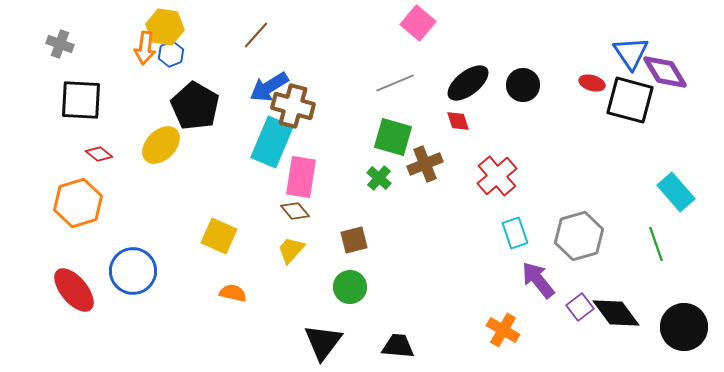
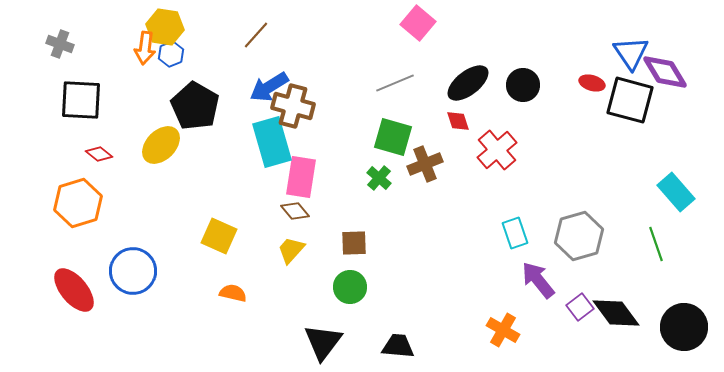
cyan rectangle at (272, 142): rotated 39 degrees counterclockwise
red cross at (497, 176): moved 26 px up
brown square at (354, 240): moved 3 px down; rotated 12 degrees clockwise
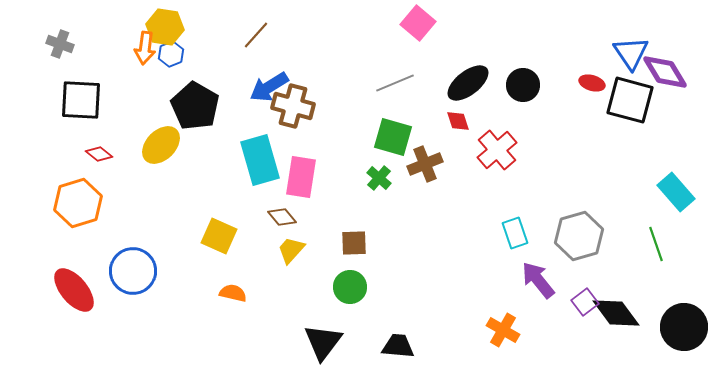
cyan rectangle at (272, 142): moved 12 px left, 18 px down
brown diamond at (295, 211): moved 13 px left, 6 px down
purple square at (580, 307): moved 5 px right, 5 px up
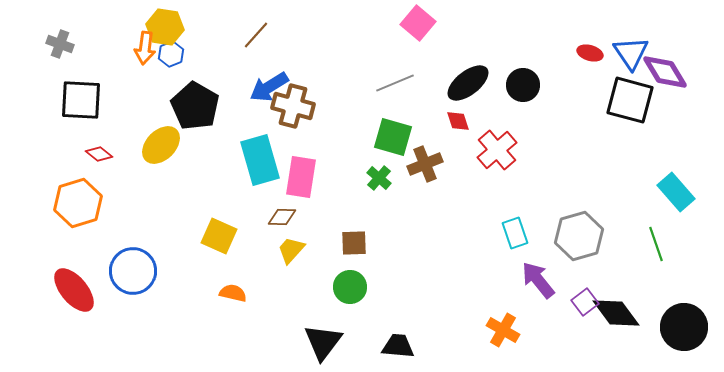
red ellipse at (592, 83): moved 2 px left, 30 px up
brown diamond at (282, 217): rotated 48 degrees counterclockwise
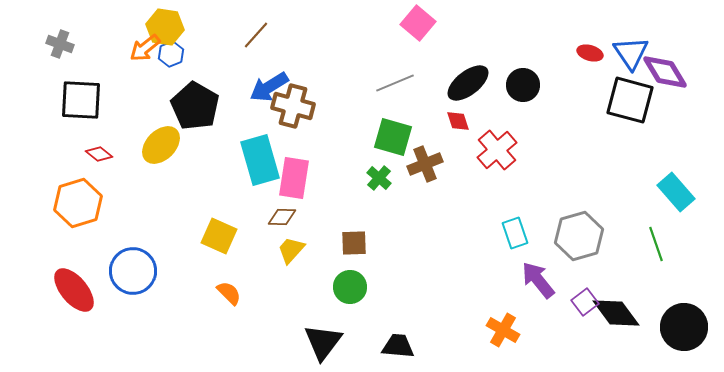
orange arrow at (145, 48): rotated 44 degrees clockwise
pink rectangle at (301, 177): moved 7 px left, 1 px down
orange semicircle at (233, 293): moved 4 px left; rotated 32 degrees clockwise
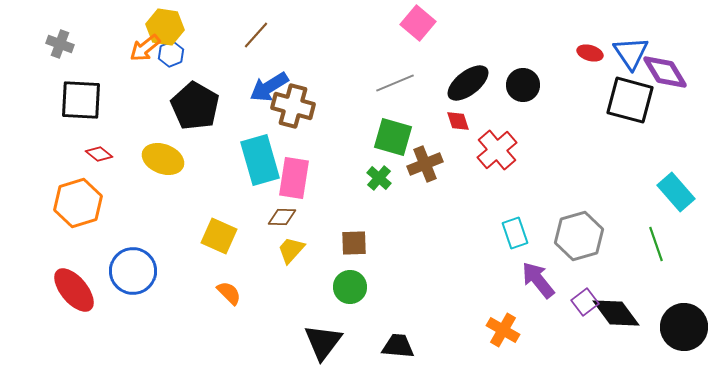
yellow ellipse at (161, 145): moved 2 px right, 14 px down; rotated 66 degrees clockwise
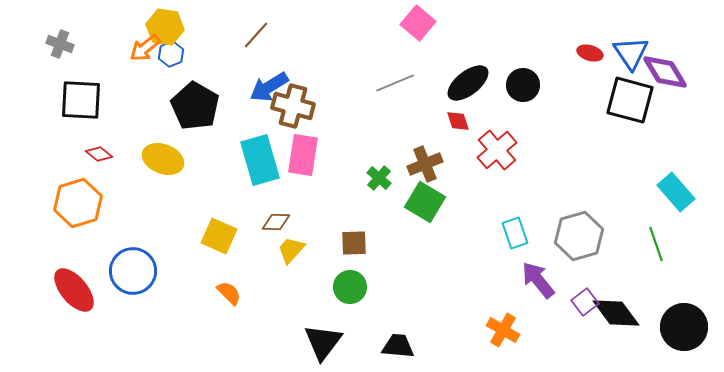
green square at (393, 137): moved 32 px right, 65 px down; rotated 15 degrees clockwise
pink rectangle at (294, 178): moved 9 px right, 23 px up
brown diamond at (282, 217): moved 6 px left, 5 px down
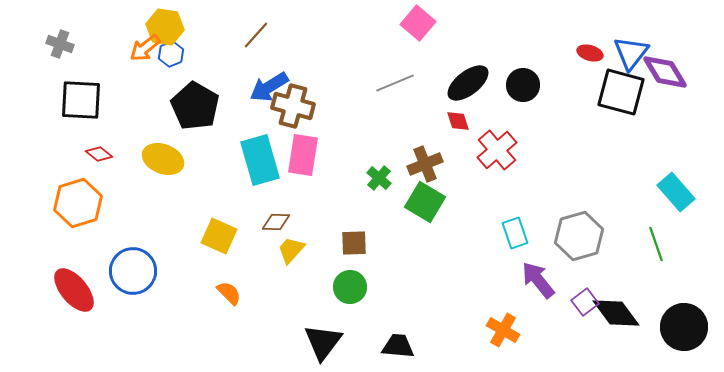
blue triangle at (631, 53): rotated 12 degrees clockwise
black square at (630, 100): moved 9 px left, 8 px up
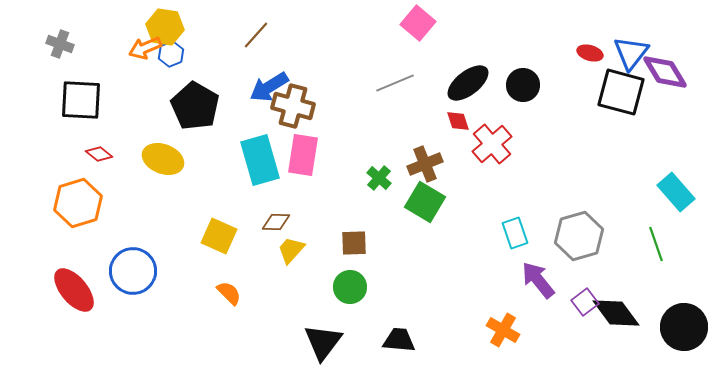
orange arrow at (145, 48): rotated 16 degrees clockwise
red cross at (497, 150): moved 5 px left, 6 px up
black trapezoid at (398, 346): moved 1 px right, 6 px up
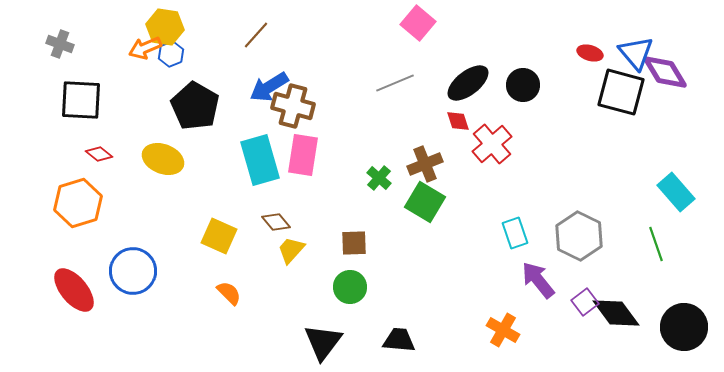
blue triangle at (631, 53): moved 5 px right; rotated 18 degrees counterclockwise
brown diamond at (276, 222): rotated 48 degrees clockwise
gray hexagon at (579, 236): rotated 18 degrees counterclockwise
